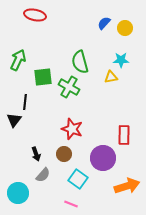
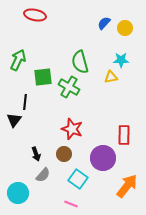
orange arrow: rotated 35 degrees counterclockwise
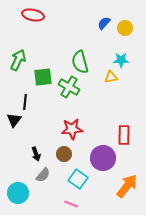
red ellipse: moved 2 px left
red star: rotated 25 degrees counterclockwise
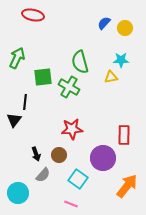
green arrow: moved 1 px left, 2 px up
brown circle: moved 5 px left, 1 px down
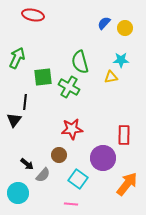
black arrow: moved 9 px left, 10 px down; rotated 32 degrees counterclockwise
orange arrow: moved 2 px up
pink line: rotated 16 degrees counterclockwise
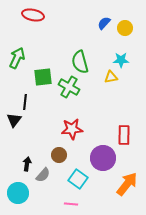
black arrow: rotated 120 degrees counterclockwise
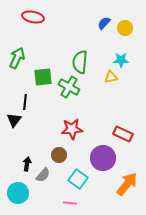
red ellipse: moved 2 px down
green semicircle: rotated 20 degrees clockwise
red rectangle: moved 1 px left, 1 px up; rotated 66 degrees counterclockwise
pink line: moved 1 px left, 1 px up
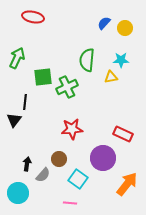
green semicircle: moved 7 px right, 2 px up
green cross: moved 2 px left; rotated 35 degrees clockwise
brown circle: moved 4 px down
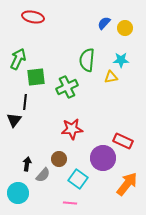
green arrow: moved 1 px right, 1 px down
green square: moved 7 px left
red rectangle: moved 7 px down
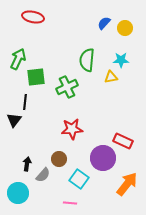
cyan square: moved 1 px right
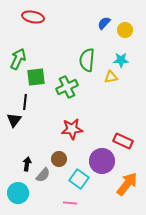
yellow circle: moved 2 px down
purple circle: moved 1 px left, 3 px down
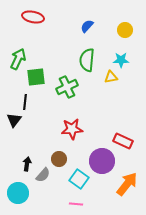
blue semicircle: moved 17 px left, 3 px down
pink line: moved 6 px right, 1 px down
